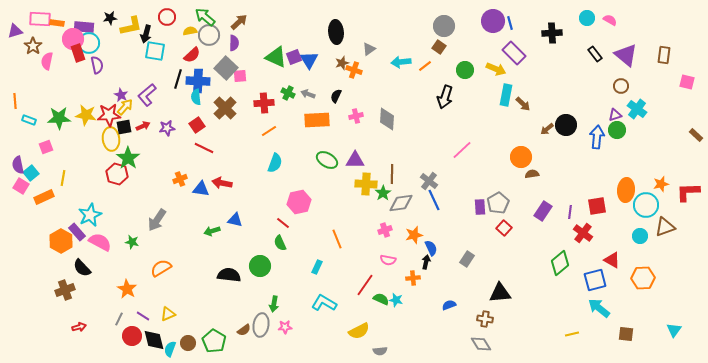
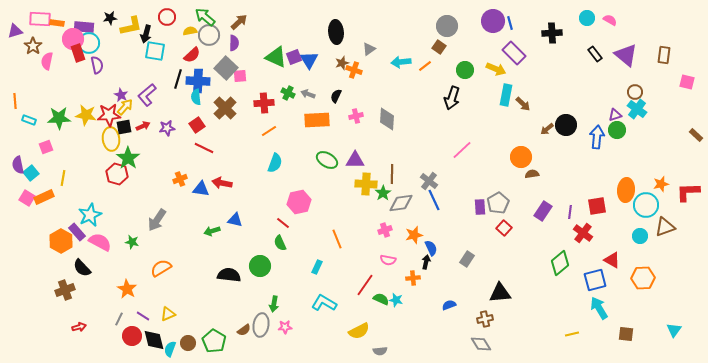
gray circle at (444, 26): moved 3 px right
brown circle at (621, 86): moved 14 px right, 6 px down
black arrow at (445, 97): moved 7 px right, 1 px down
pink square at (21, 186): moved 6 px right, 12 px down
cyan arrow at (599, 308): rotated 20 degrees clockwise
brown cross at (485, 319): rotated 21 degrees counterclockwise
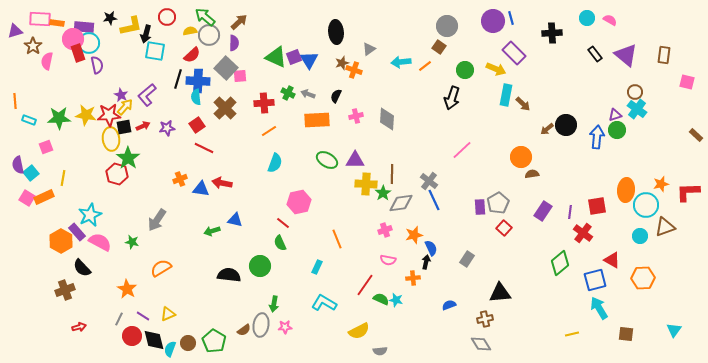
blue line at (510, 23): moved 1 px right, 5 px up
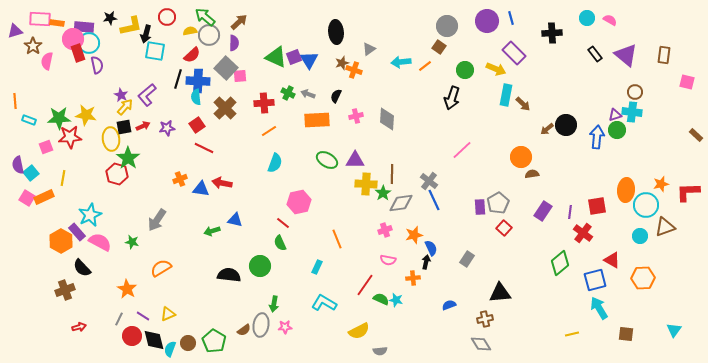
purple circle at (493, 21): moved 6 px left
cyan cross at (637, 109): moved 5 px left, 3 px down; rotated 30 degrees counterclockwise
red star at (109, 115): moved 39 px left, 22 px down
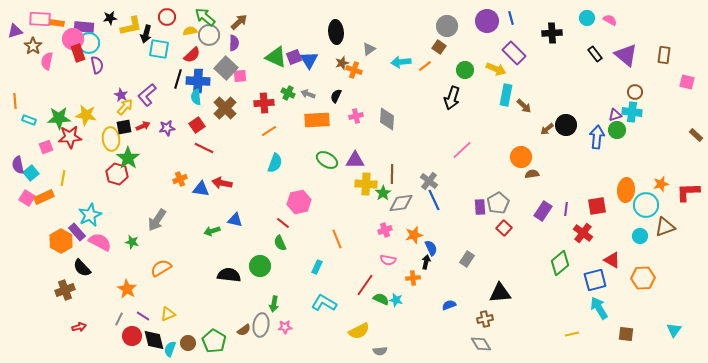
cyan square at (155, 51): moved 4 px right, 2 px up
brown arrow at (523, 104): moved 1 px right, 2 px down
purple line at (570, 212): moved 4 px left, 3 px up
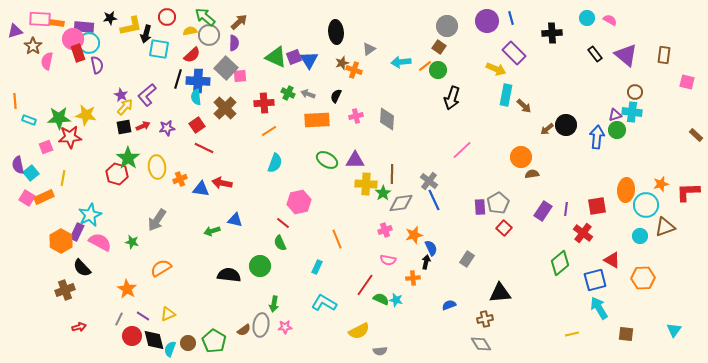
green circle at (465, 70): moved 27 px left
yellow ellipse at (111, 139): moved 46 px right, 28 px down
purple rectangle at (77, 232): rotated 66 degrees clockwise
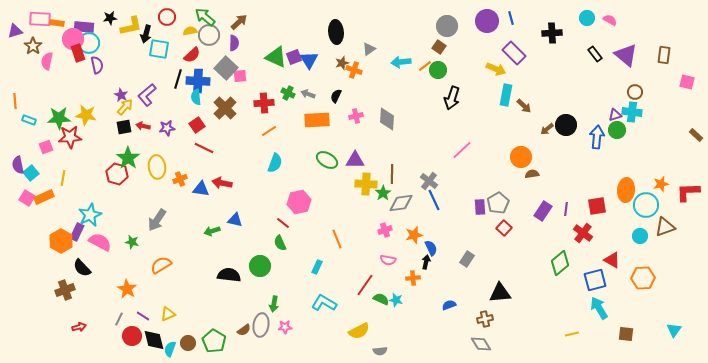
red arrow at (143, 126): rotated 144 degrees counterclockwise
orange semicircle at (161, 268): moved 3 px up
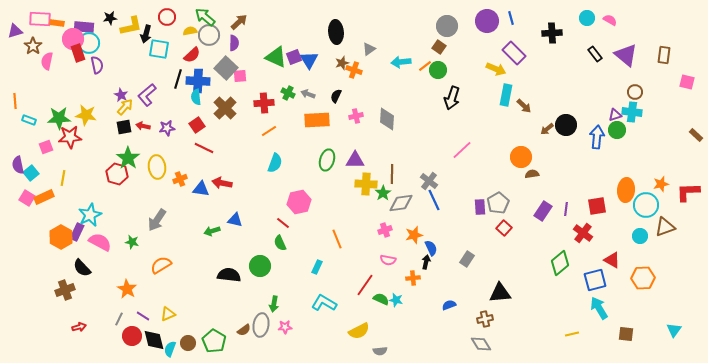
green ellipse at (327, 160): rotated 75 degrees clockwise
orange hexagon at (61, 241): moved 4 px up
